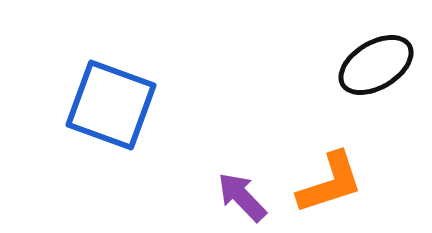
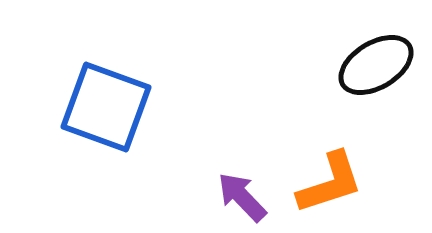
blue square: moved 5 px left, 2 px down
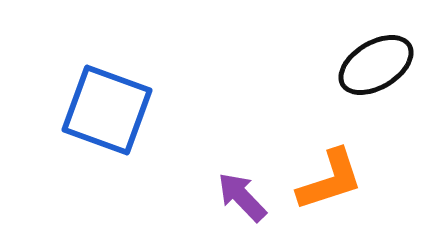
blue square: moved 1 px right, 3 px down
orange L-shape: moved 3 px up
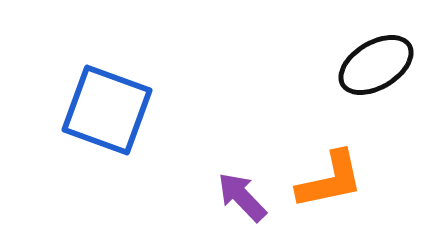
orange L-shape: rotated 6 degrees clockwise
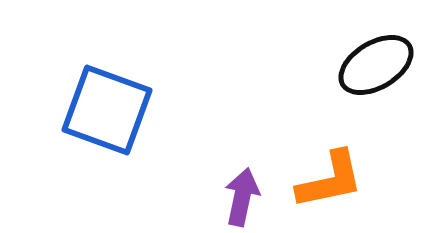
purple arrow: rotated 56 degrees clockwise
